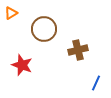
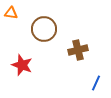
orange triangle: rotated 40 degrees clockwise
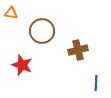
brown circle: moved 2 px left, 2 px down
blue line: rotated 21 degrees counterclockwise
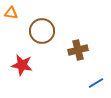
red star: rotated 10 degrees counterclockwise
blue line: rotated 56 degrees clockwise
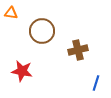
red star: moved 6 px down
blue line: rotated 42 degrees counterclockwise
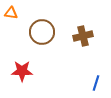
brown circle: moved 1 px down
brown cross: moved 5 px right, 14 px up
red star: rotated 10 degrees counterclockwise
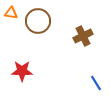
brown circle: moved 4 px left, 11 px up
brown cross: rotated 12 degrees counterclockwise
blue line: rotated 49 degrees counterclockwise
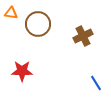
brown circle: moved 3 px down
